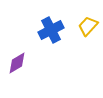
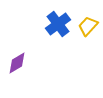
blue cross: moved 7 px right, 6 px up; rotated 10 degrees counterclockwise
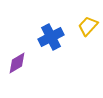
blue cross: moved 7 px left, 13 px down; rotated 10 degrees clockwise
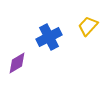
blue cross: moved 2 px left
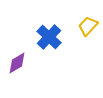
blue cross: rotated 20 degrees counterclockwise
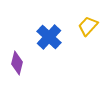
purple diamond: rotated 45 degrees counterclockwise
